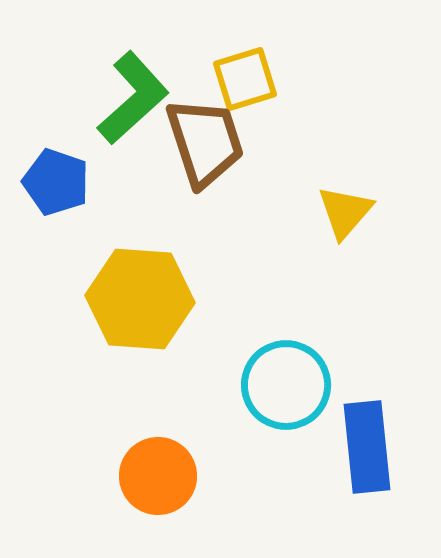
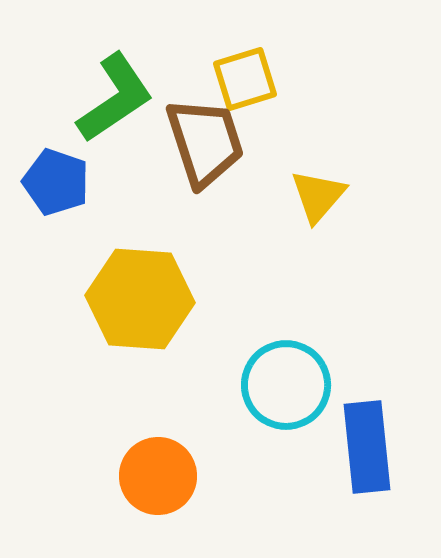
green L-shape: moved 18 px left; rotated 8 degrees clockwise
yellow triangle: moved 27 px left, 16 px up
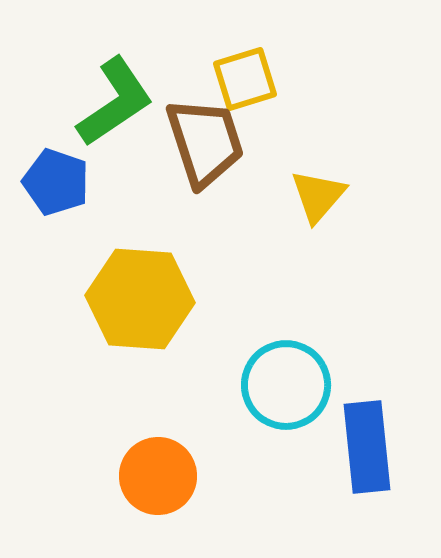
green L-shape: moved 4 px down
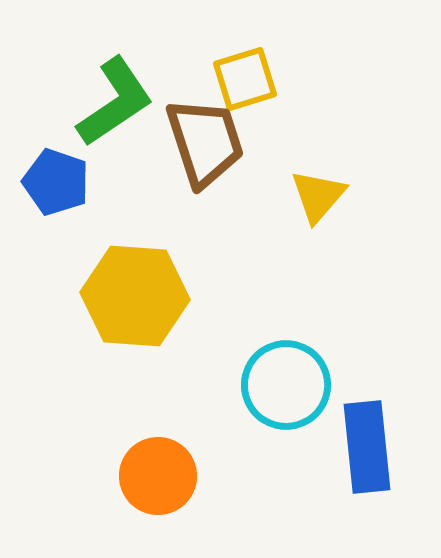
yellow hexagon: moved 5 px left, 3 px up
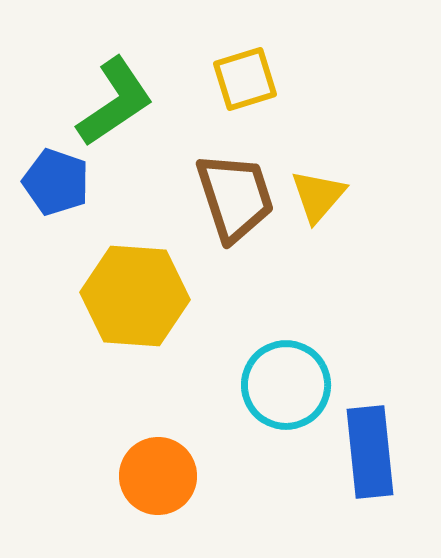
brown trapezoid: moved 30 px right, 55 px down
blue rectangle: moved 3 px right, 5 px down
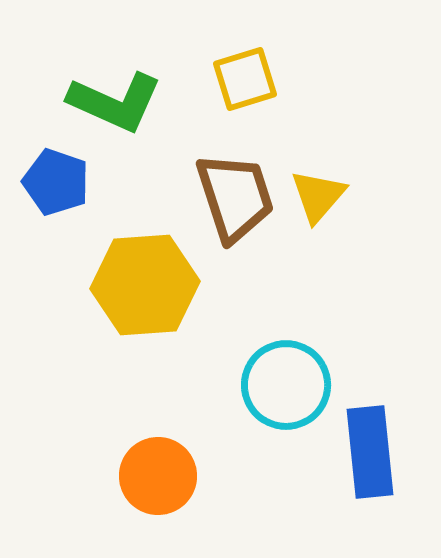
green L-shape: rotated 58 degrees clockwise
yellow hexagon: moved 10 px right, 11 px up; rotated 8 degrees counterclockwise
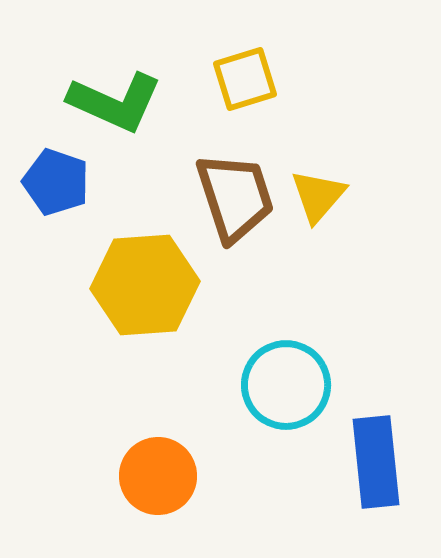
blue rectangle: moved 6 px right, 10 px down
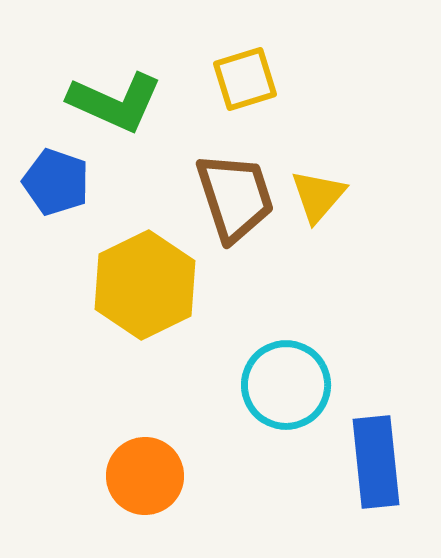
yellow hexagon: rotated 22 degrees counterclockwise
orange circle: moved 13 px left
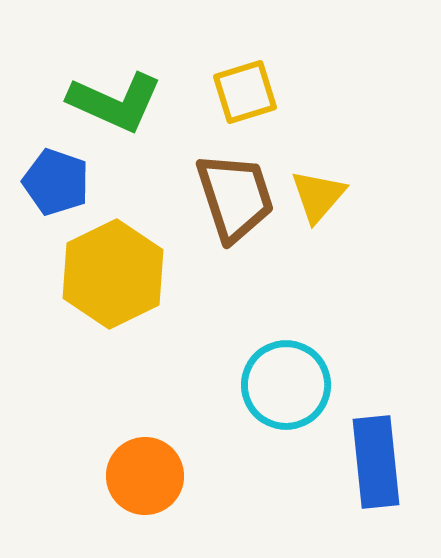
yellow square: moved 13 px down
yellow hexagon: moved 32 px left, 11 px up
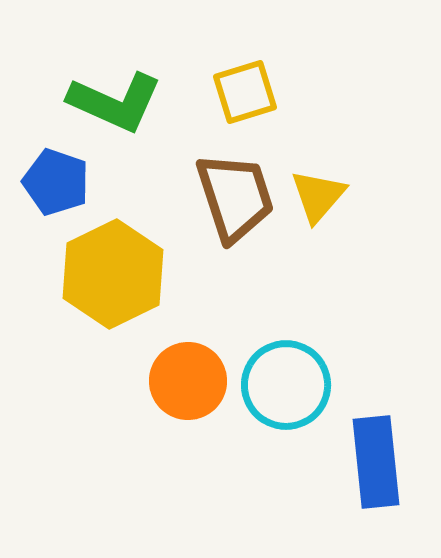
orange circle: moved 43 px right, 95 px up
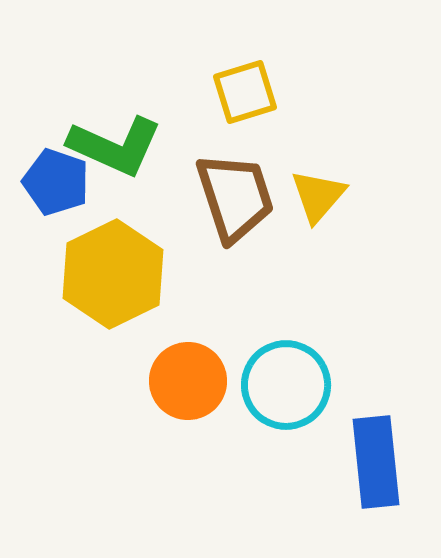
green L-shape: moved 44 px down
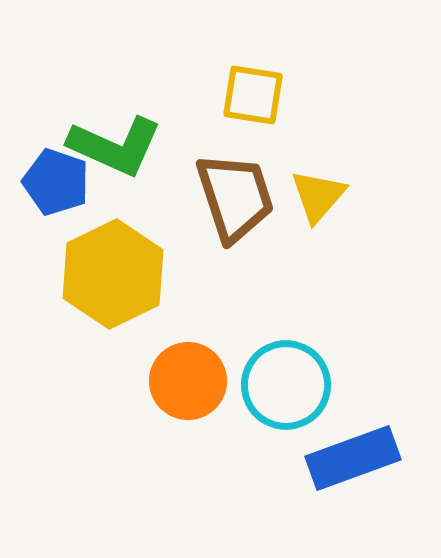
yellow square: moved 8 px right, 3 px down; rotated 26 degrees clockwise
blue rectangle: moved 23 px left, 4 px up; rotated 76 degrees clockwise
